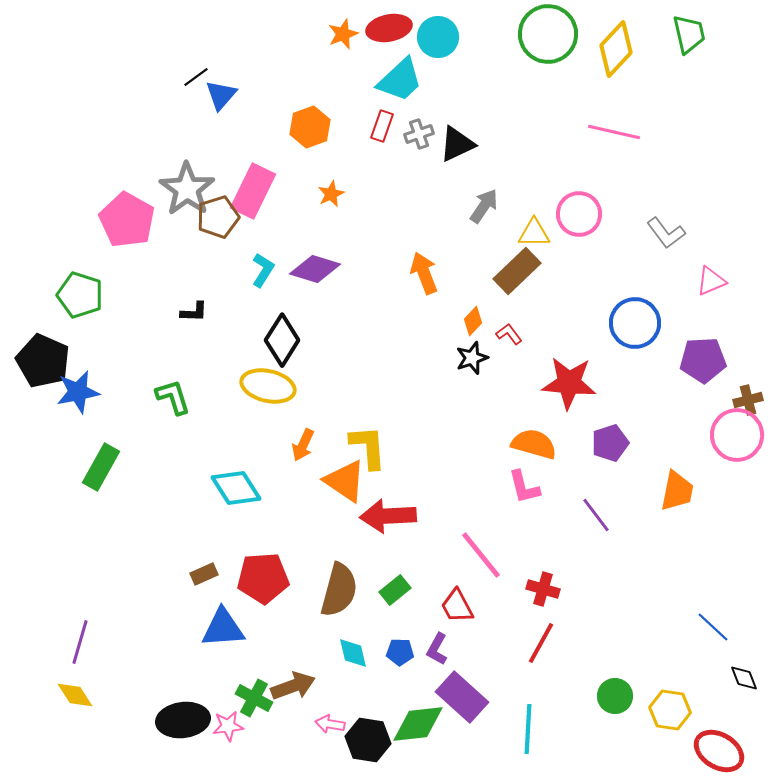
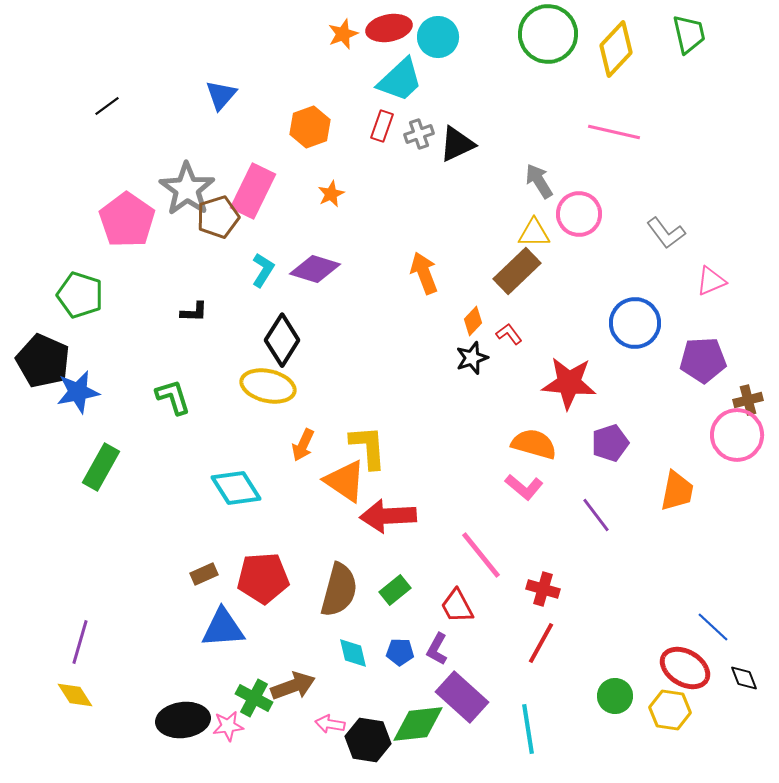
black line at (196, 77): moved 89 px left, 29 px down
gray arrow at (484, 206): moved 55 px right, 25 px up; rotated 66 degrees counterclockwise
pink pentagon at (127, 220): rotated 6 degrees clockwise
pink L-shape at (524, 487): rotated 36 degrees counterclockwise
cyan line at (528, 729): rotated 12 degrees counterclockwise
red ellipse at (719, 751): moved 34 px left, 83 px up
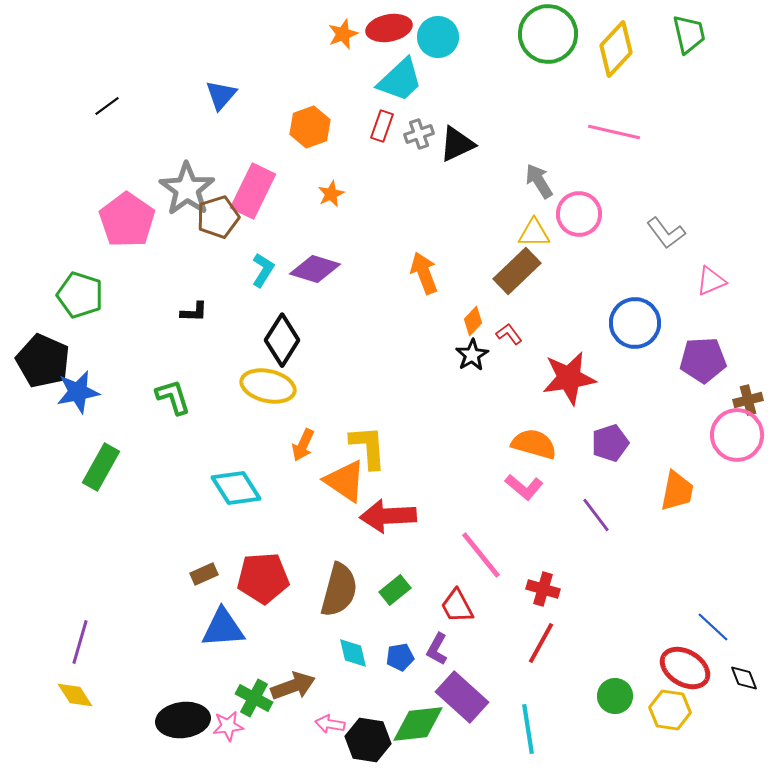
black star at (472, 358): moved 3 px up; rotated 12 degrees counterclockwise
red star at (569, 383): moved 5 px up; rotated 14 degrees counterclockwise
blue pentagon at (400, 652): moved 5 px down; rotated 12 degrees counterclockwise
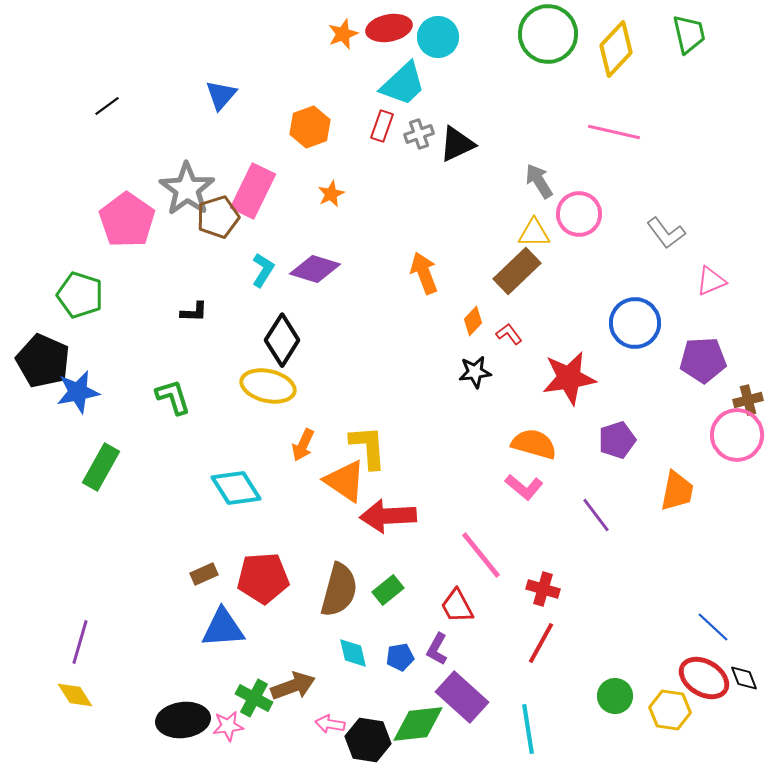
cyan trapezoid at (400, 80): moved 3 px right, 4 px down
black star at (472, 355): moved 3 px right, 17 px down; rotated 24 degrees clockwise
purple pentagon at (610, 443): moved 7 px right, 3 px up
green rectangle at (395, 590): moved 7 px left
red ellipse at (685, 668): moved 19 px right, 10 px down
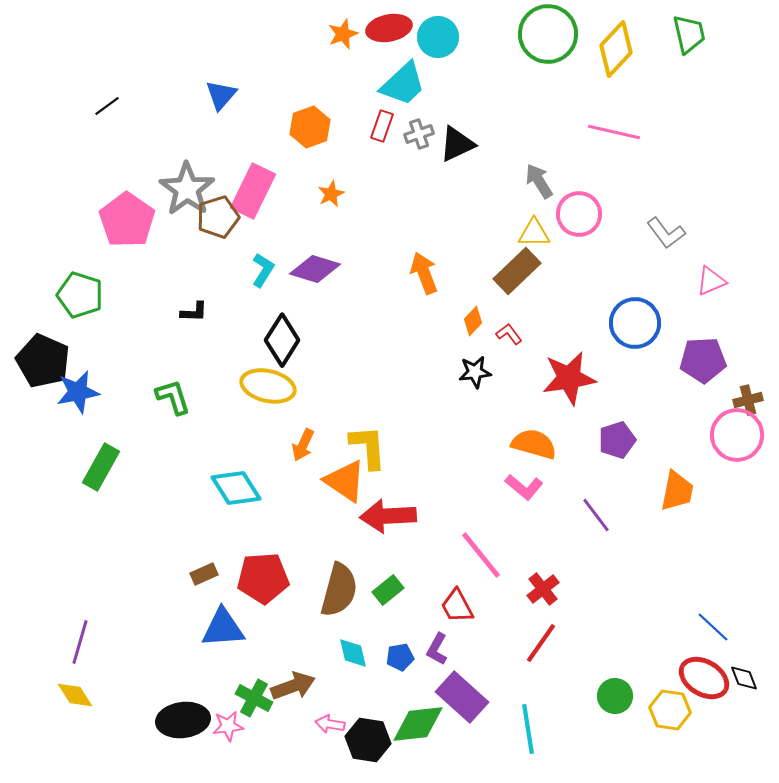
red cross at (543, 589): rotated 36 degrees clockwise
red line at (541, 643): rotated 6 degrees clockwise
